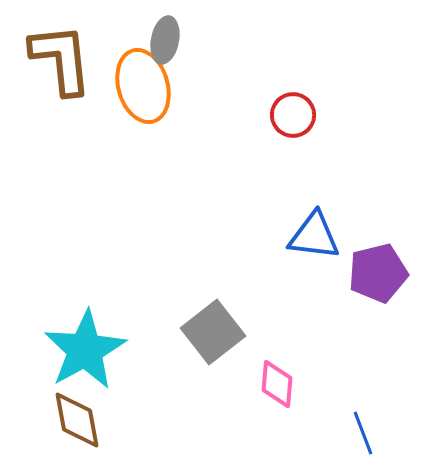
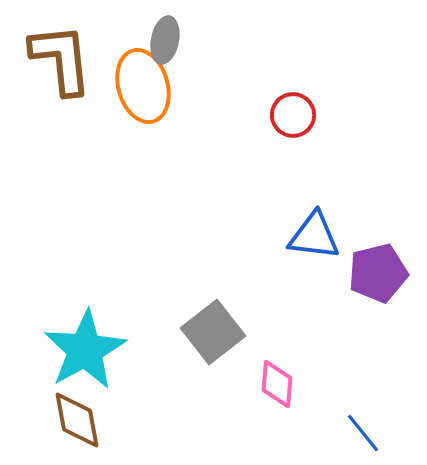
blue line: rotated 18 degrees counterclockwise
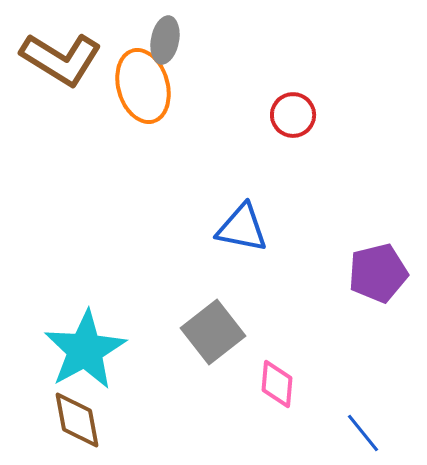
brown L-shape: rotated 128 degrees clockwise
blue triangle: moved 72 px left, 8 px up; rotated 4 degrees clockwise
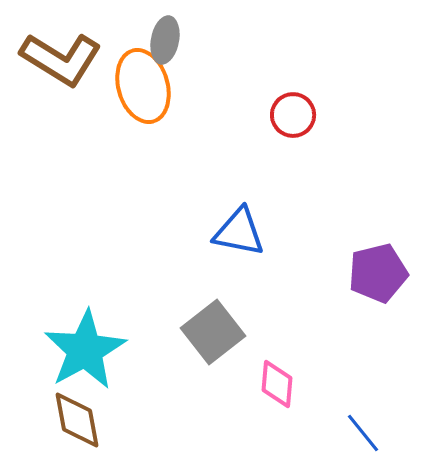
blue triangle: moved 3 px left, 4 px down
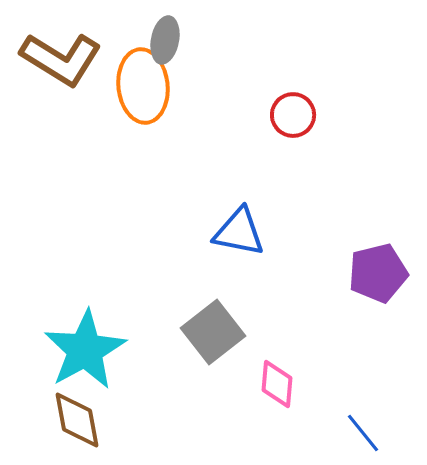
orange ellipse: rotated 10 degrees clockwise
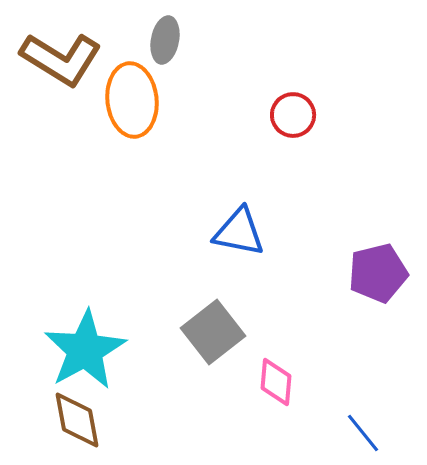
orange ellipse: moved 11 px left, 14 px down
pink diamond: moved 1 px left, 2 px up
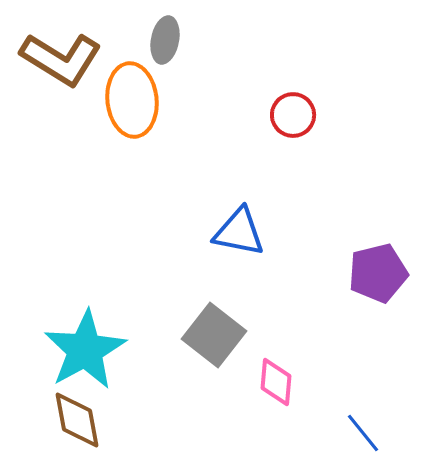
gray square: moved 1 px right, 3 px down; rotated 14 degrees counterclockwise
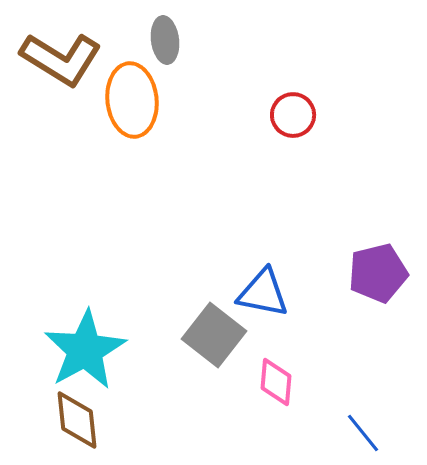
gray ellipse: rotated 18 degrees counterclockwise
blue triangle: moved 24 px right, 61 px down
brown diamond: rotated 4 degrees clockwise
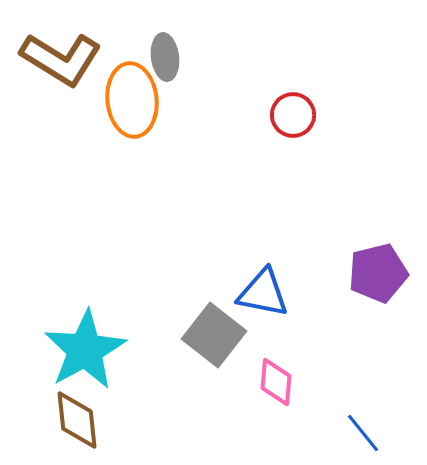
gray ellipse: moved 17 px down
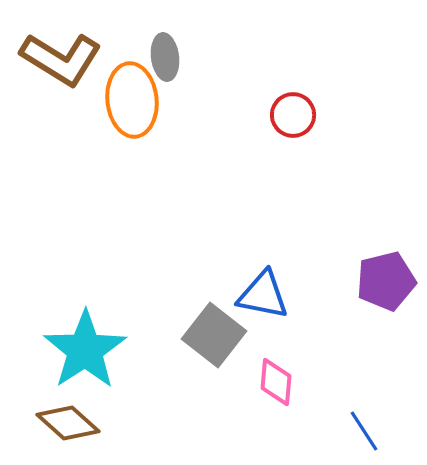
purple pentagon: moved 8 px right, 8 px down
blue triangle: moved 2 px down
cyan star: rotated 4 degrees counterclockwise
brown diamond: moved 9 px left, 3 px down; rotated 42 degrees counterclockwise
blue line: moved 1 px right, 2 px up; rotated 6 degrees clockwise
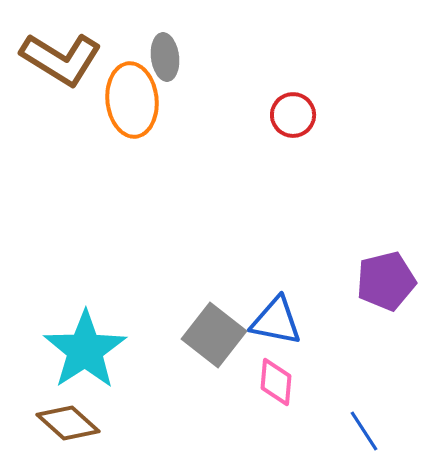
blue triangle: moved 13 px right, 26 px down
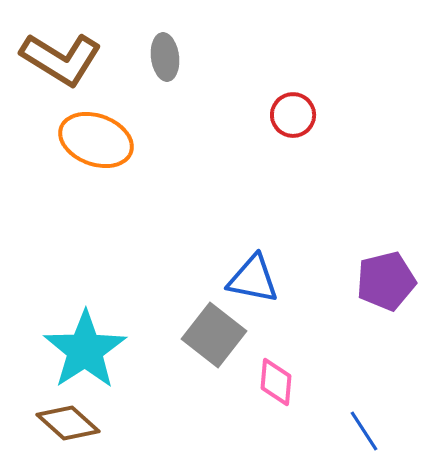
orange ellipse: moved 36 px left, 40 px down; rotated 64 degrees counterclockwise
blue triangle: moved 23 px left, 42 px up
